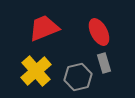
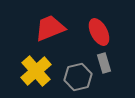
red trapezoid: moved 6 px right
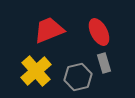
red trapezoid: moved 1 px left, 2 px down
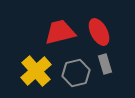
red trapezoid: moved 11 px right, 2 px down; rotated 8 degrees clockwise
gray rectangle: moved 1 px right, 1 px down
gray hexagon: moved 2 px left, 4 px up
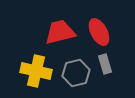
yellow cross: rotated 36 degrees counterclockwise
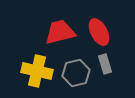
yellow cross: moved 1 px right
